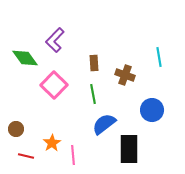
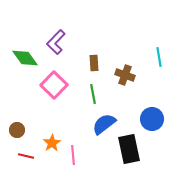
purple L-shape: moved 1 px right, 2 px down
blue circle: moved 9 px down
brown circle: moved 1 px right, 1 px down
black rectangle: rotated 12 degrees counterclockwise
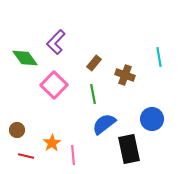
brown rectangle: rotated 42 degrees clockwise
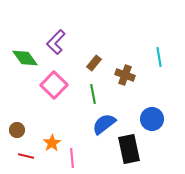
pink line: moved 1 px left, 3 px down
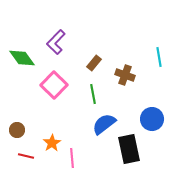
green diamond: moved 3 px left
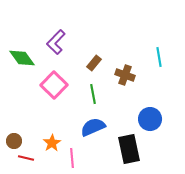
blue circle: moved 2 px left
blue semicircle: moved 11 px left, 3 px down; rotated 15 degrees clockwise
brown circle: moved 3 px left, 11 px down
red line: moved 2 px down
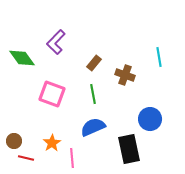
pink square: moved 2 px left, 9 px down; rotated 24 degrees counterclockwise
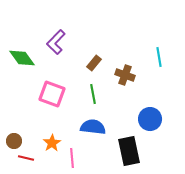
blue semicircle: rotated 30 degrees clockwise
black rectangle: moved 2 px down
